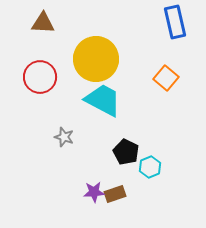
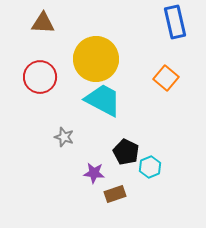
purple star: moved 19 px up; rotated 10 degrees clockwise
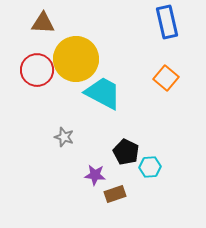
blue rectangle: moved 8 px left
yellow circle: moved 20 px left
red circle: moved 3 px left, 7 px up
cyan trapezoid: moved 7 px up
cyan hexagon: rotated 20 degrees clockwise
purple star: moved 1 px right, 2 px down
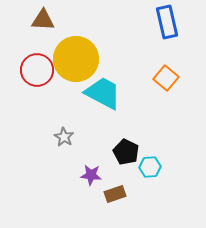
brown triangle: moved 3 px up
gray star: rotated 12 degrees clockwise
purple star: moved 4 px left
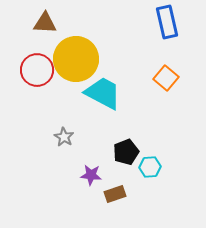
brown triangle: moved 2 px right, 3 px down
black pentagon: rotated 25 degrees clockwise
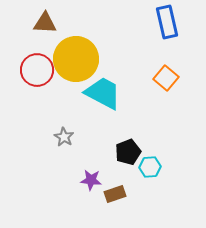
black pentagon: moved 2 px right
purple star: moved 5 px down
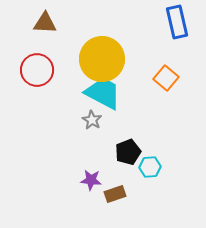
blue rectangle: moved 10 px right
yellow circle: moved 26 px right
gray star: moved 28 px right, 17 px up
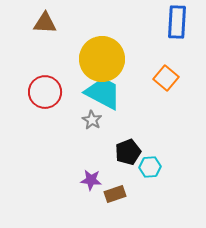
blue rectangle: rotated 16 degrees clockwise
red circle: moved 8 px right, 22 px down
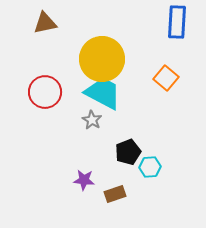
brown triangle: rotated 15 degrees counterclockwise
purple star: moved 7 px left
